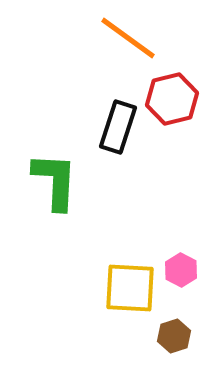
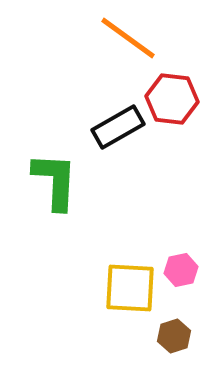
red hexagon: rotated 21 degrees clockwise
black rectangle: rotated 42 degrees clockwise
pink hexagon: rotated 20 degrees clockwise
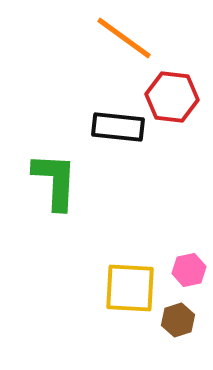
orange line: moved 4 px left
red hexagon: moved 2 px up
black rectangle: rotated 36 degrees clockwise
pink hexagon: moved 8 px right
brown hexagon: moved 4 px right, 16 px up
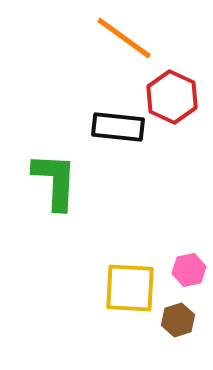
red hexagon: rotated 18 degrees clockwise
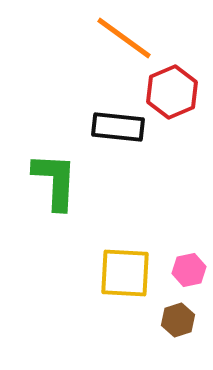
red hexagon: moved 5 px up; rotated 12 degrees clockwise
yellow square: moved 5 px left, 15 px up
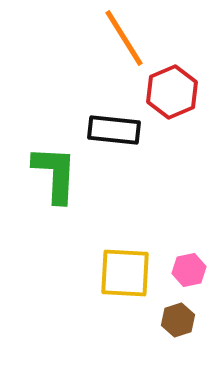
orange line: rotated 22 degrees clockwise
black rectangle: moved 4 px left, 3 px down
green L-shape: moved 7 px up
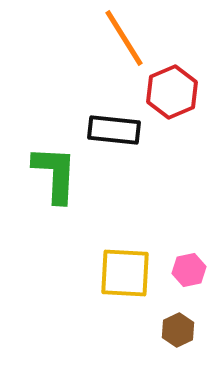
brown hexagon: moved 10 px down; rotated 8 degrees counterclockwise
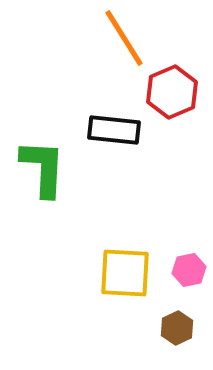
green L-shape: moved 12 px left, 6 px up
brown hexagon: moved 1 px left, 2 px up
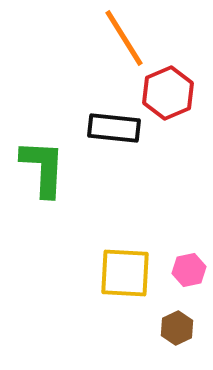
red hexagon: moved 4 px left, 1 px down
black rectangle: moved 2 px up
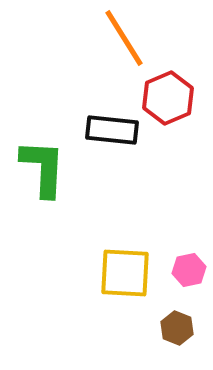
red hexagon: moved 5 px down
black rectangle: moved 2 px left, 2 px down
brown hexagon: rotated 12 degrees counterclockwise
